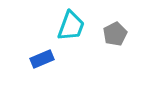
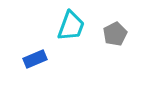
blue rectangle: moved 7 px left
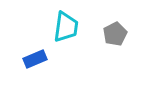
cyan trapezoid: moved 5 px left, 1 px down; rotated 12 degrees counterclockwise
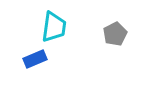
cyan trapezoid: moved 12 px left
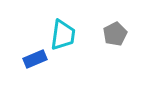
cyan trapezoid: moved 9 px right, 8 px down
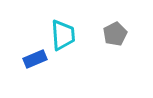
cyan trapezoid: rotated 12 degrees counterclockwise
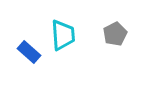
blue rectangle: moved 6 px left, 7 px up; rotated 65 degrees clockwise
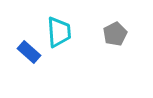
cyan trapezoid: moved 4 px left, 3 px up
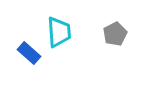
blue rectangle: moved 1 px down
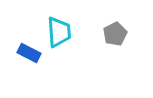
blue rectangle: rotated 15 degrees counterclockwise
